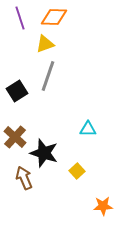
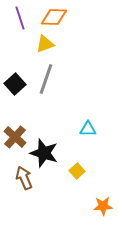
gray line: moved 2 px left, 3 px down
black square: moved 2 px left, 7 px up; rotated 10 degrees counterclockwise
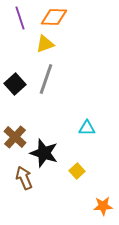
cyan triangle: moved 1 px left, 1 px up
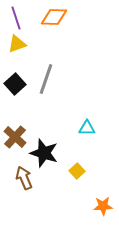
purple line: moved 4 px left
yellow triangle: moved 28 px left
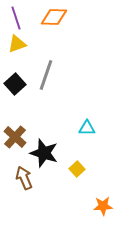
gray line: moved 4 px up
yellow square: moved 2 px up
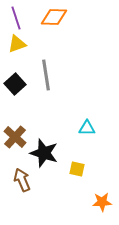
gray line: rotated 28 degrees counterclockwise
yellow square: rotated 35 degrees counterclockwise
brown arrow: moved 2 px left, 2 px down
orange star: moved 1 px left, 4 px up
